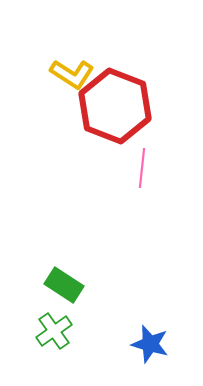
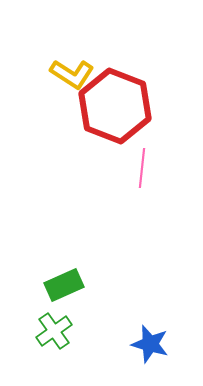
green rectangle: rotated 57 degrees counterclockwise
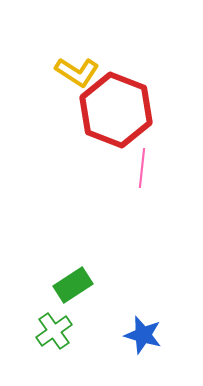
yellow L-shape: moved 5 px right, 2 px up
red hexagon: moved 1 px right, 4 px down
green rectangle: moved 9 px right; rotated 9 degrees counterclockwise
blue star: moved 7 px left, 9 px up
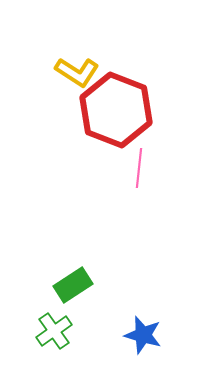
pink line: moved 3 px left
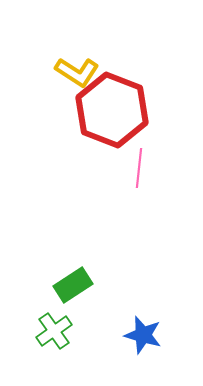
red hexagon: moved 4 px left
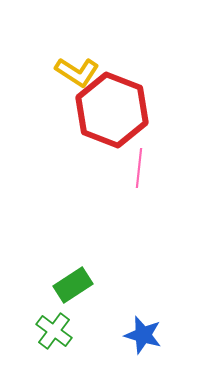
green cross: rotated 18 degrees counterclockwise
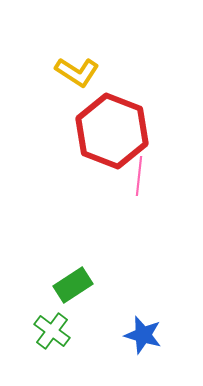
red hexagon: moved 21 px down
pink line: moved 8 px down
green cross: moved 2 px left
